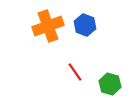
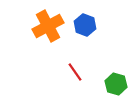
orange cross: rotated 8 degrees counterclockwise
green hexagon: moved 6 px right
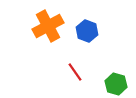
blue hexagon: moved 2 px right, 6 px down
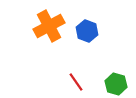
orange cross: moved 1 px right
red line: moved 1 px right, 10 px down
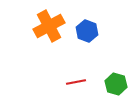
red line: rotated 66 degrees counterclockwise
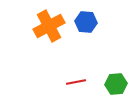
blue hexagon: moved 1 px left, 9 px up; rotated 15 degrees counterclockwise
green hexagon: rotated 20 degrees counterclockwise
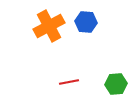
red line: moved 7 px left
